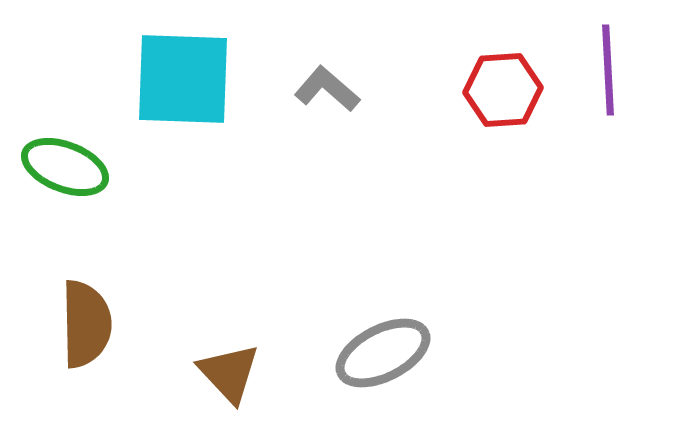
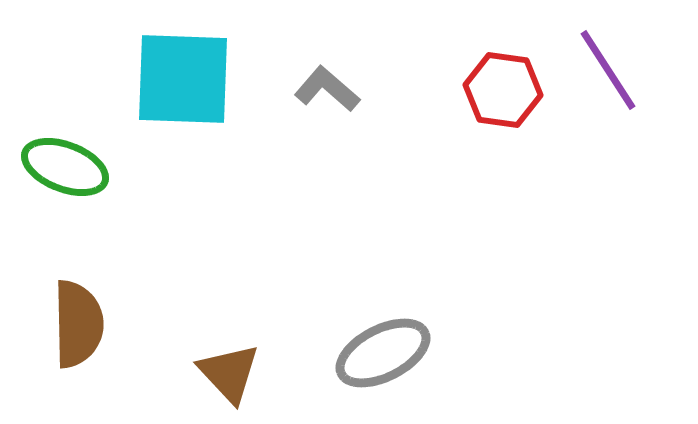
purple line: rotated 30 degrees counterclockwise
red hexagon: rotated 12 degrees clockwise
brown semicircle: moved 8 px left
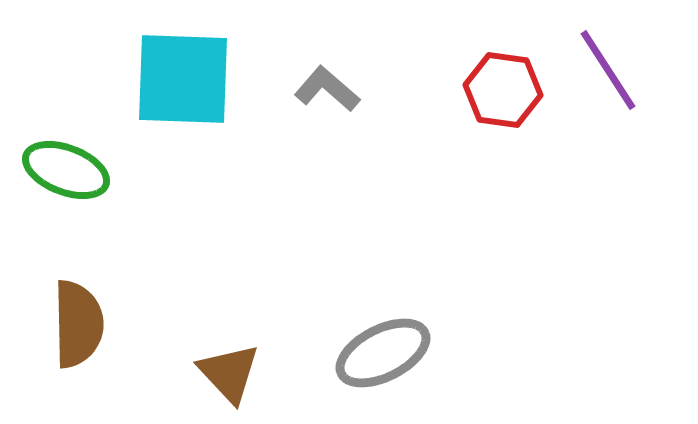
green ellipse: moved 1 px right, 3 px down
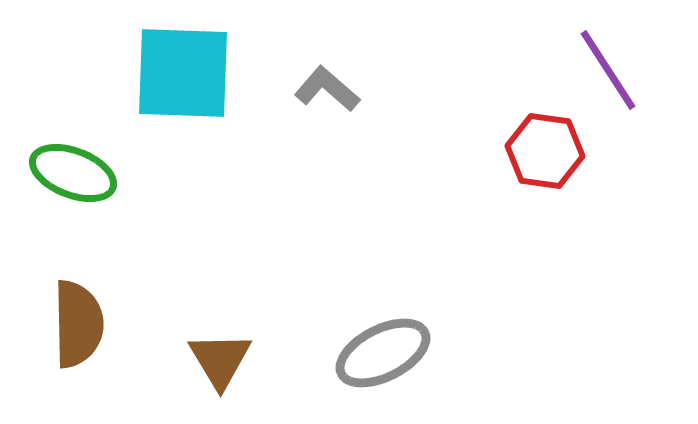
cyan square: moved 6 px up
red hexagon: moved 42 px right, 61 px down
green ellipse: moved 7 px right, 3 px down
brown triangle: moved 9 px left, 13 px up; rotated 12 degrees clockwise
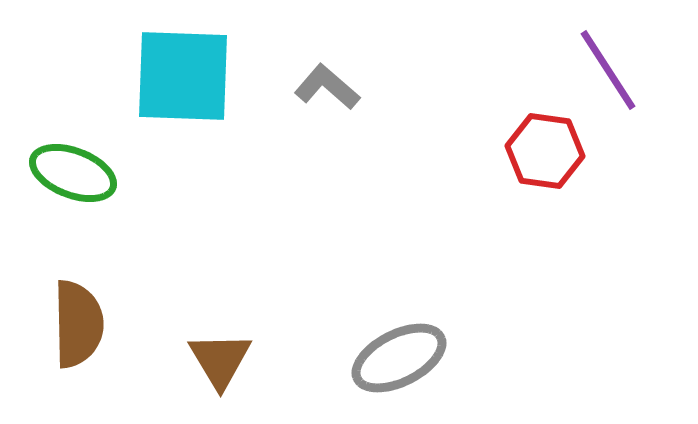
cyan square: moved 3 px down
gray L-shape: moved 2 px up
gray ellipse: moved 16 px right, 5 px down
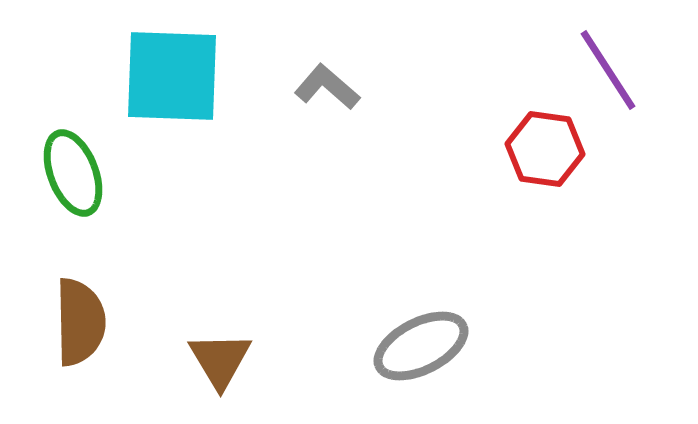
cyan square: moved 11 px left
red hexagon: moved 2 px up
green ellipse: rotated 48 degrees clockwise
brown semicircle: moved 2 px right, 2 px up
gray ellipse: moved 22 px right, 12 px up
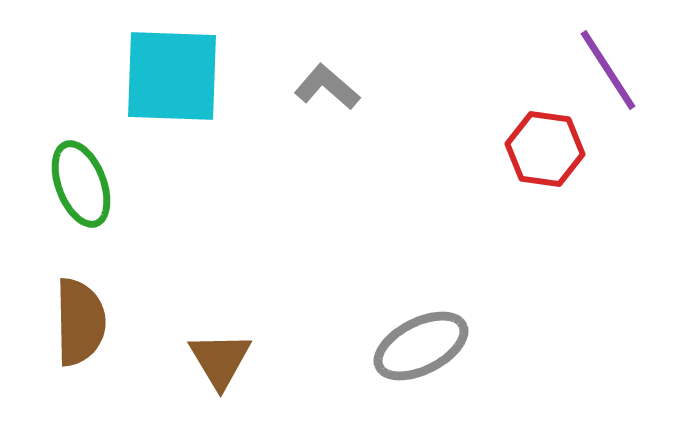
green ellipse: moved 8 px right, 11 px down
